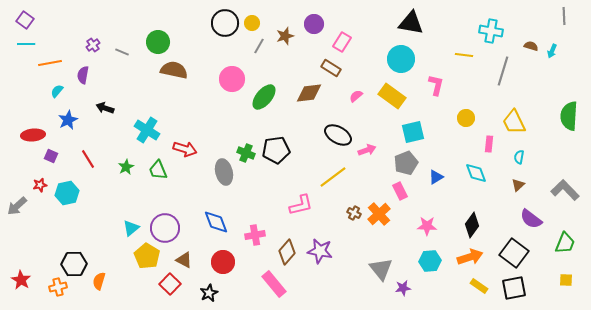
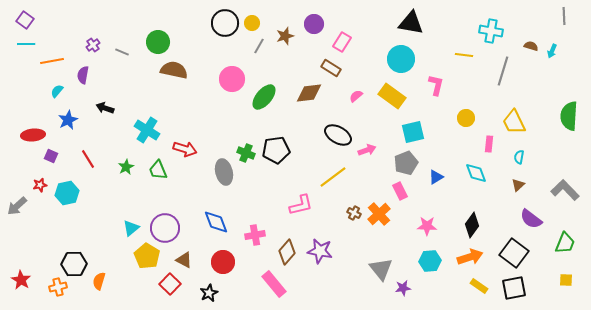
orange line at (50, 63): moved 2 px right, 2 px up
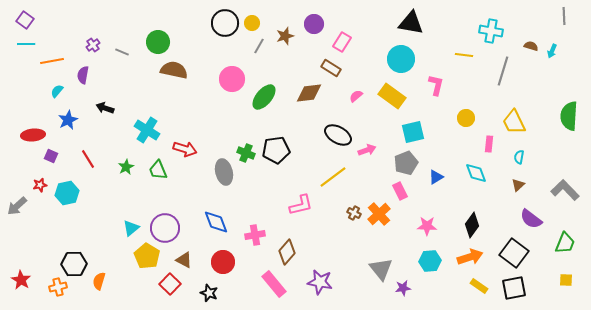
purple star at (320, 251): moved 31 px down
black star at (209, 293): rotated 24 degrees counterclockwise
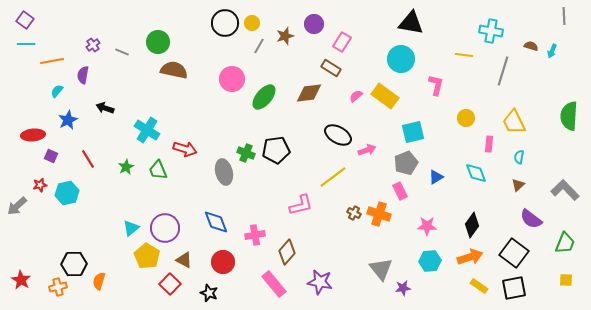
yellow rectangle at (392, 96): moved 7 px left
orange cross at (379, 214): rotated 30 degrees counterclockwise
